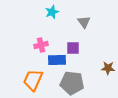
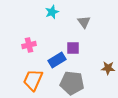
pink cross: moved 12 px left
blue rectangle: rotated 30 degrees counterclockwise
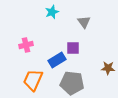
pink cross: moved 3 px left
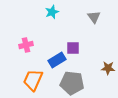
gray triangle: moved 10 px right, 5 px up
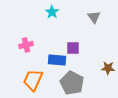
cyan star: rotated 16 degrees counterclockwise
blue rectangle: rotated 36 degrees clockwise
gray pentagon: rotated 20 degrees clockwise
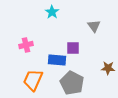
gray triangle: moved 9 px down
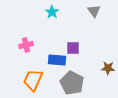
gray triangle: moved 15 px up
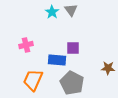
gray triangle: moved 23 px left, 1 px up
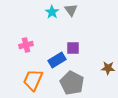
blue rectangle: rotated 36 degrees counterclockwise
